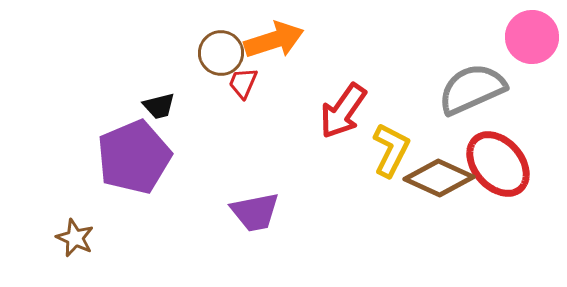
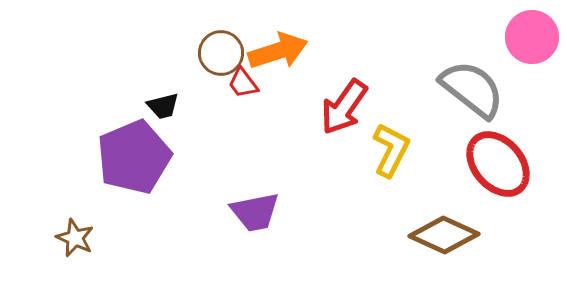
orange arrow: moved 4 px right, 11 px down
red trapezoid: rotated 60 degrees counterclockwise
gray semicircle: rotated 62 degrees clockwise
black trapezoid: moved 4 px right
red arrow: moved 1 px right, 4 px up
brown diamond: moved 5 px right, 57 px down
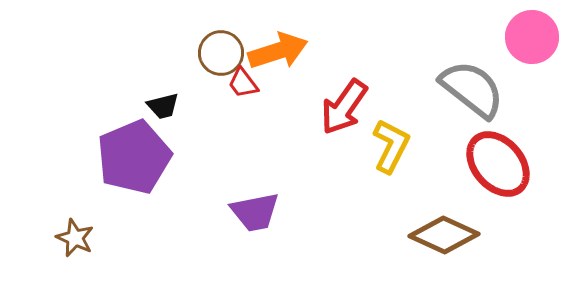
yellow L-shape: moved 4 px up
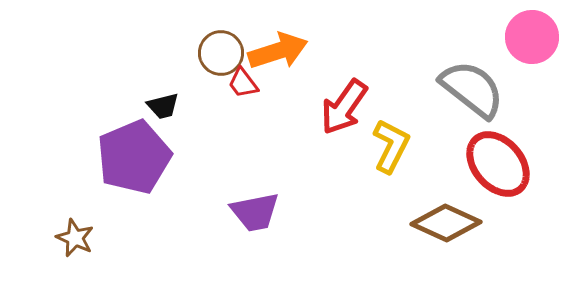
brown diamond: moved 2 px right, 12 px up
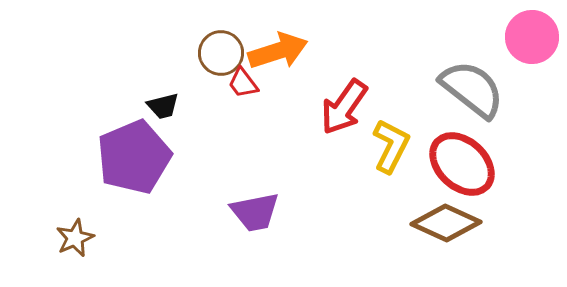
red ellipse: moved 36 px left; rotated 6 degrees counterclockwise
brown star: rotated 24 degrees clockwise
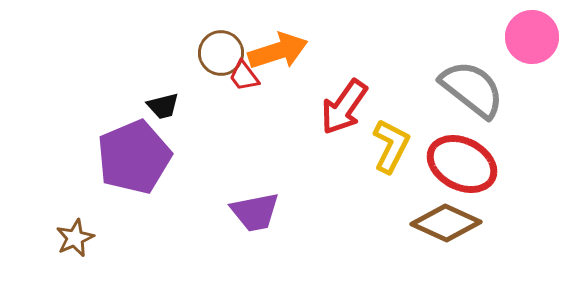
red trapezoid: moved 1 px right, 7 px up
red ellipse: rotated 16 degrees counterclockwise
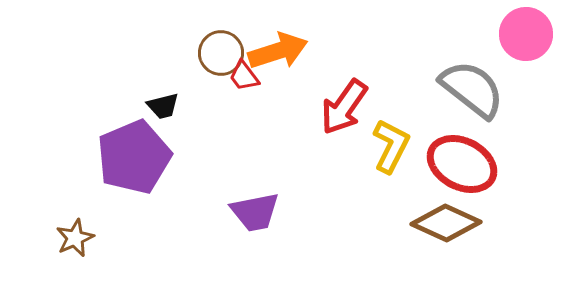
pink circle: moved 6 px left, 3 px up
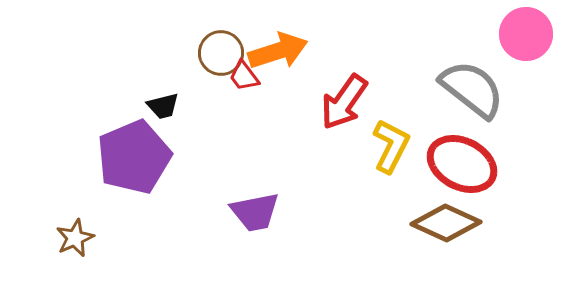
red arrow: moved 5 px up
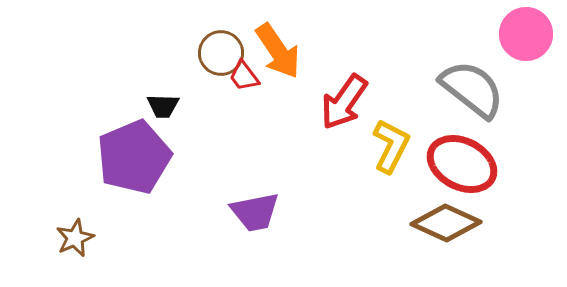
orange arrow: rotated 74 degrees clockwise
black trapezoid: rotated 16 degrees clockwise
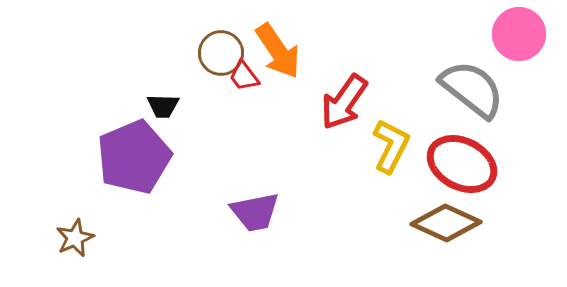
pink circle: moved 7 px left
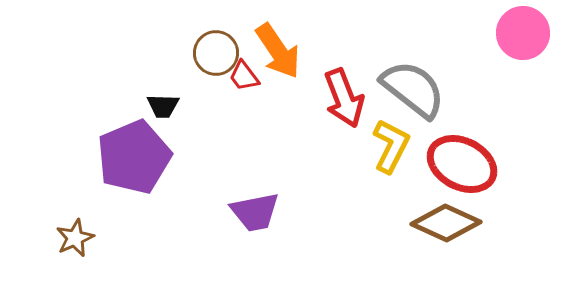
pink circle: moved 4 px right, 1 px up
brown circle: moved 5 px left
gray semicircle: moved 59 px left
red arrow: moved 4 px up; rotated 56 degrees counterclockwise
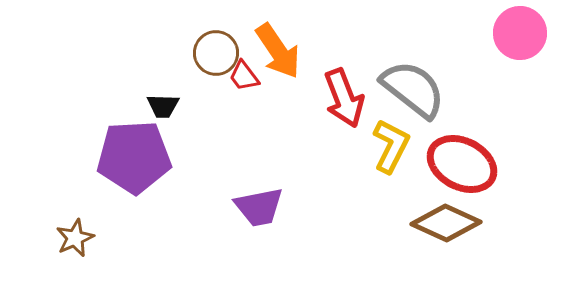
pink circle: moved 3 px left
purple pentagon: rotated 20 degrees clockwise
purple trapezoid: moved 4 px right, 5 px up
